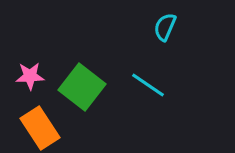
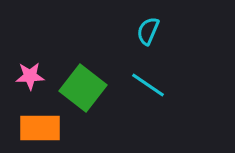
cyan semicircle: moved 17 px left, 4 px down
green square: moved 1 px right, 1 px down
orange rectangle: rotated 57 degrees counterclockwise
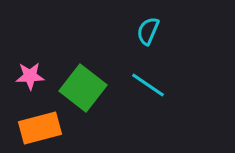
orange rectangle: rotated 15 degrees counterclockwise
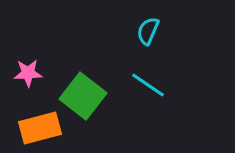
pink star: moved 2 px left, 3 px up
green square: moved 8 px down
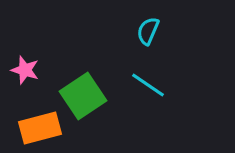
pink star: moved 3 px left, 3 px up; rotated 20 degrees clockwise
green square: rotated 18 degrees clockwise
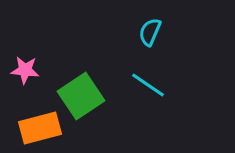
cyan semicircle: moved 2 px right, 1 px down
pink star: rotated 12 degrees counterclockwise
green square: moved 2 px left
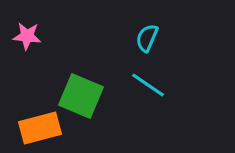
cyan semicircle: moved 3 px left, 6 px down
pink star: moved 2 px right, 34 px up
green square: rotated 33 degrees counterclockwise
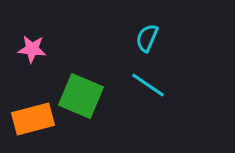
pink star: moved 5 px right, 13 px down
orange rectangle: moved 7 px left, 9 px up
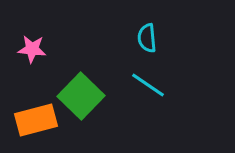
cyan semicircle: rotated 28 degrees counterclockwise
green square: rotated 21 degrees clockwise
orange rectangle: moved 3 px right, 1 px down
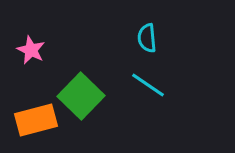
pink star: moved 1 px left, 1 px down; rotated 20 degrees clockwise
